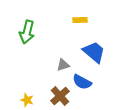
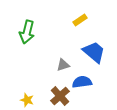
yellow rectangle: rotated 32 degrees counterclockwise
blue semicircle: rotated 144 degrees clockwise
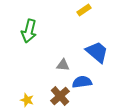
yellow rectangle: moved 4 px right, 10 px up
green arrow: moved 2 px right, 1 px up
blue trapezoid: moved 3 px right
gray triangle: rotated 24 degrees clockwise
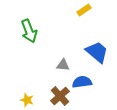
green arrow: rotated 35 degrees counterclockwise
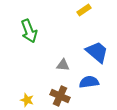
blue semicircle: moved 7 px right
brown cross: rotated 24 degrees counterclockwise
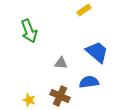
gray triangle: moved 2 px left, 2 px up
yellow star: moved 2 px right
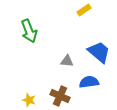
blue trapezoid: moved 2 px right
gray triangle: moved 6 px right, 2 px up
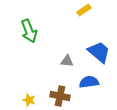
brown cross: rotated 12 degrees counterclockwise
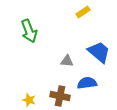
yellow rectangle: moved 1 px left, 2 px down
blue semicircle: moved 2 px left, 1 px down
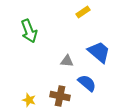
blue semicircle: rotated 48 degrees clockwise
